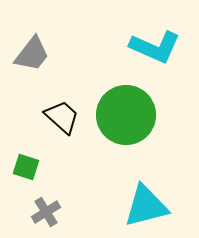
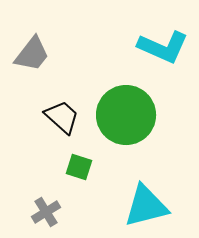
cyan L-shape: moved 8 px right
green square: moved 53 px right
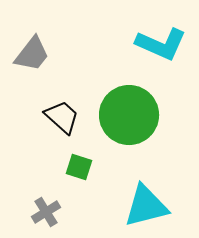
cyan L-shape: moved 2 px left, 3 px up
green circle: moved 3 px right
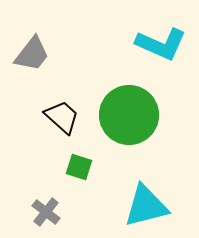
gray cross: rotated 20 degrees counterclockwise
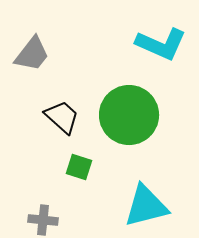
gray cross: moved 3 px left, 8 px down; rotated 32 degrees counterclockwise
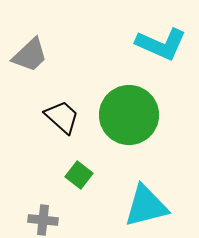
gray trapezoid: moved 2 px left, 1 px down; rotated 9 degrees clockwise
green square: moved 8 px down; rotated 20 degrees clockwise
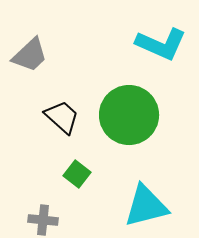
green square: moved 2 px left, 1 px up
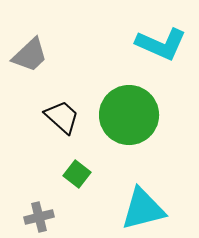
cyan triangle: moved 3 px left, 3 px down
gray cross: moved 4 px left, 3 px up; rotated 20 degrees counterclockwise
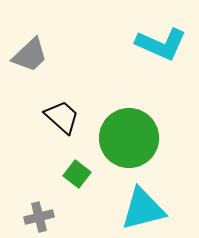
green circle: moved 23 px down
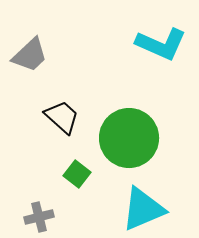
cyan triangle: rotated 9 degrees counterclockwise
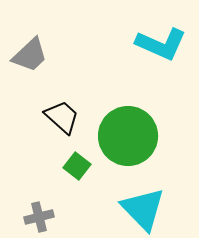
green circle: moved 1 px left, 2 px up
green square: moved 8 px up
cyan triangle: rotated 51 degrees counterclockwise
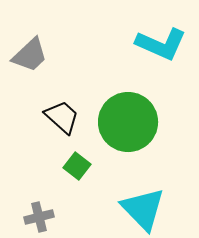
green circle: moved 14 px up
